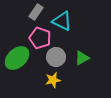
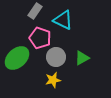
gray rectangle: moved 1 px left, 1 px up
cyan triangle: moved 1 px right, 1 px up
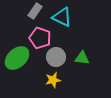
cyan triangle: moved 1 px left, 3 px up
green triangle: rotated 35 degrees clockwise
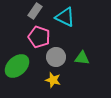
cyan triangle: moved 3 px right
pink pentagon: moved 1 px left, 1 px up
green ellipse: moved 8 px down
yellow star: rotated 28 degrees clockwise
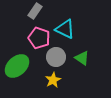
cyan triangle: moved 12 px down
pink pentagon: moved 1 px down
green triangle: rotated 28 degrees clockwise
yellow star: rotated 28 degrees clockwise
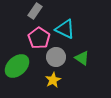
pink pentagon: rotated 15 degrees clockwise
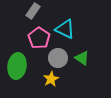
gray rectangle: moved 2 px left
gray circle: moved 2 px right, 1 px down
green ellipse: rotated 40 degrees counterclockwise
yellow star: moved 2 px left, 1 px up
